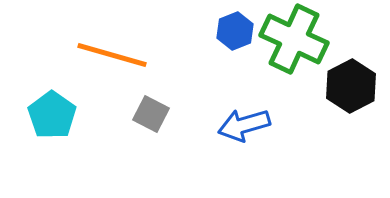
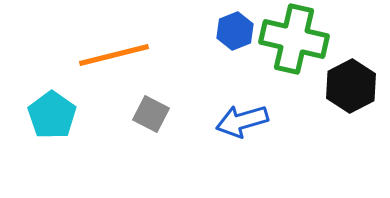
green cross: rotated 12 degrees counterclockwise
orange line: moved 2 px right; rotated 30 degrees counterclockwise
blue arrow: moved 2 px left, 4 px up
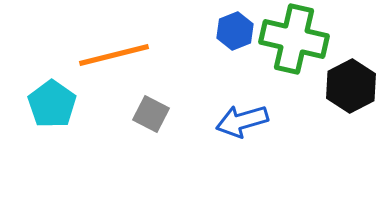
cyan pentagon: moved 11 px up
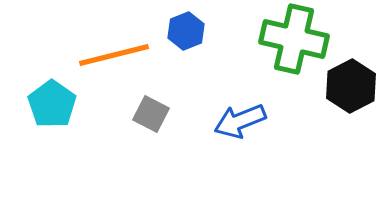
blue hexagon: moved 49 px left
blue arrow: moved 2 px left; rotated 6 degrees counterclockwise
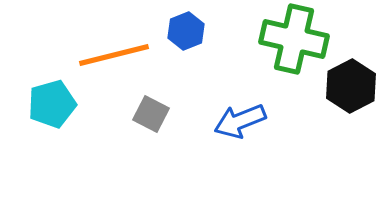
cyan pentagon: rotated 21 degrees clockwise
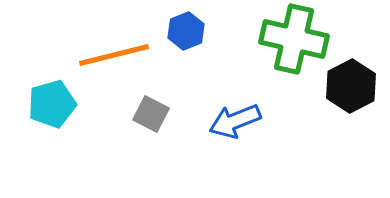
blue arrow: moved 5 px left
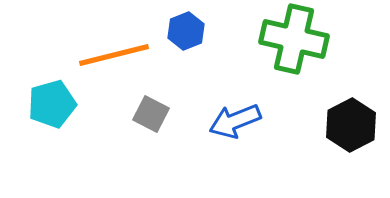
black hexagon: moved 39 px down
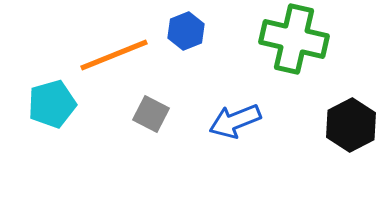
orange line: rotated 8 degrees counterclockwise
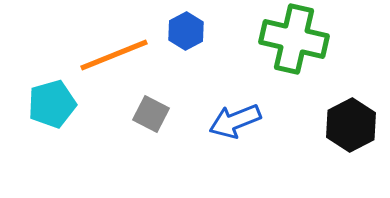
blue hexagon: rotated 6 degrees counterclockwise
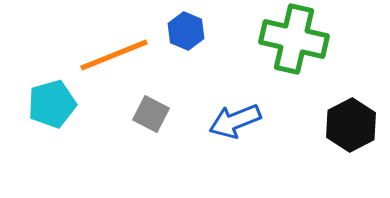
blue hexagon: rotated 9 degrees counterclockwise
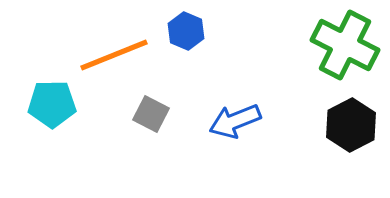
green cross: moved 51 px right, 6 px down; rotated 14 degrees clockwise
cyan pentagon: rotated 15 degrees clockwise
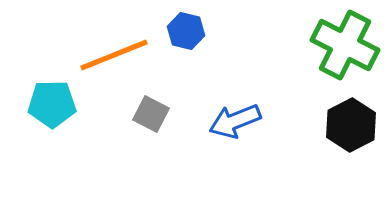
blue hexagon: rotated 9 degrees counterclockwise
